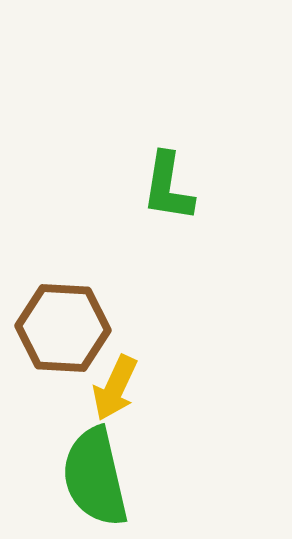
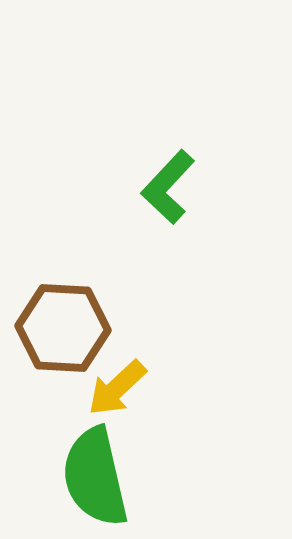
green L-shape: rotated 34 degrees clockwise
yellow arrow: moved 2 px right; rotated 22 degrees clockwise
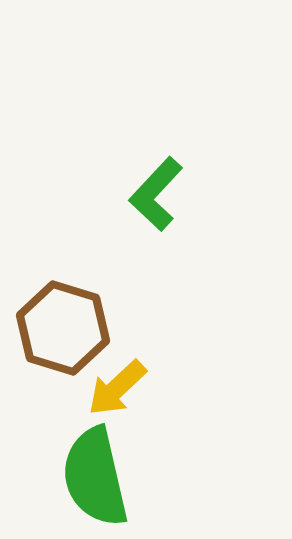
green L-shape: moved 12 px left, 7 px down
brown hexagon: rotated 14 degrees clockwise
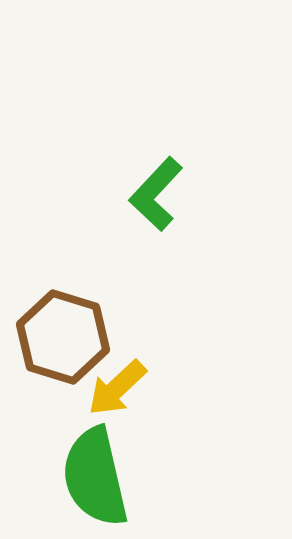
brown hexagon: moved 9 px down
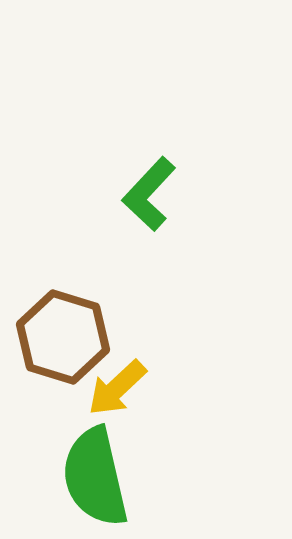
green L-shape: moved 7 px left
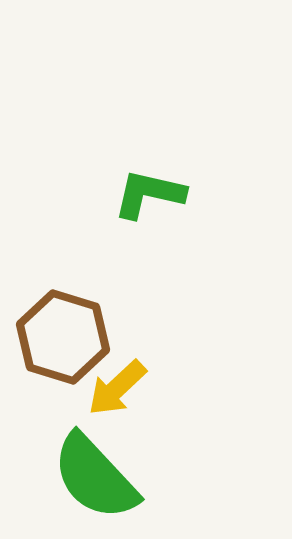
green L-shape: rotated 60 degrees clockwise
green semicircle: rotated 30 degrees counterclockwise
